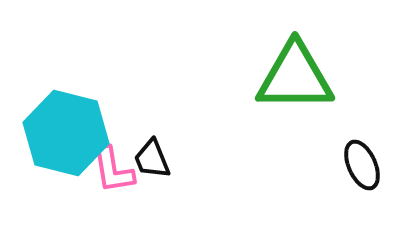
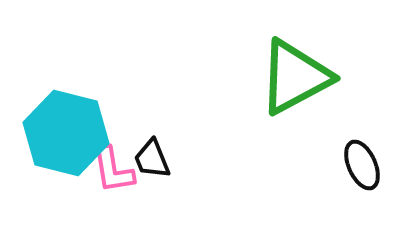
green triangle: rotated 28 degrees counterclockwise
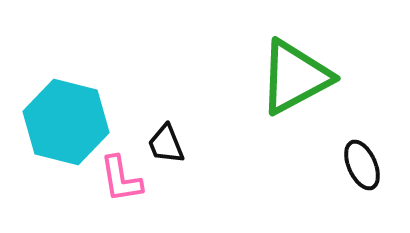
cyan hexagon: moved 11 px up
black trapezoid: moved 14 px right, 15 px up
pink L-shape: moved 8 px right, 9 px down
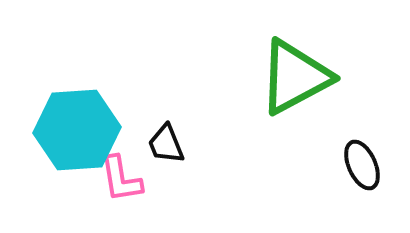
cyan hexagon: moved 11 px right, 8 px down; rotated 18 degrees counterclockwise
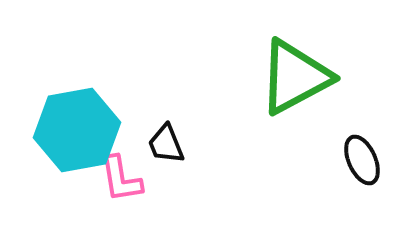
cyan hexagon: rotated 6 degrees counterclockwise
black ellipse: moved 5 px up
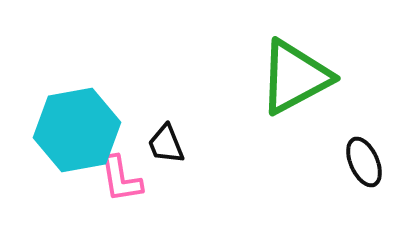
black ellipse: moved 2 px right, 2 px down
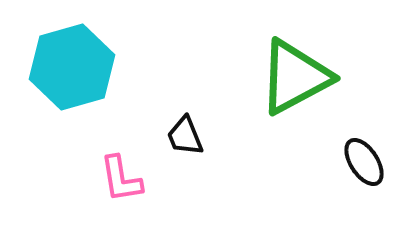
cyan hexagon: moved 5 px left, 63 px up; rotated 6 degrees counterclockwise
black trapezoid: moved 19 px right, 8 px up
black ellipse: rotated 9 degrees counterclockwise
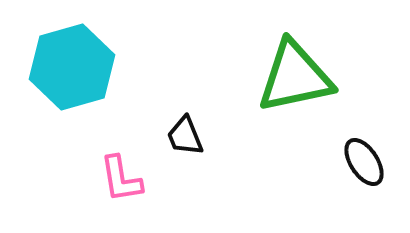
green triangle: rotated 16 degrees clockwise
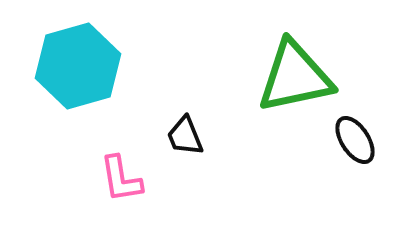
cyan hexagon: moved 6 px right, 1 px up
black ellipse: moved 9 px left, 22 px up
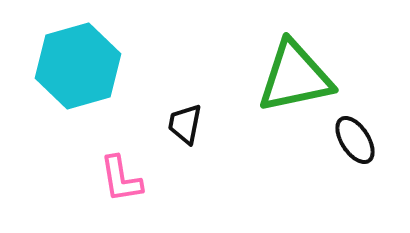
black trapezoid: moved 12 px up; rotated 33 degrees clockwise
